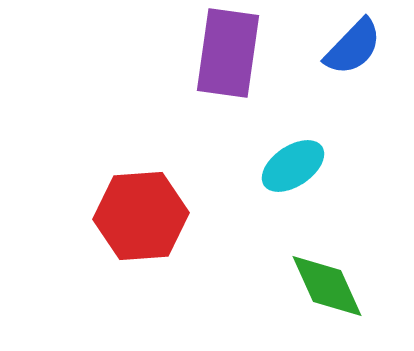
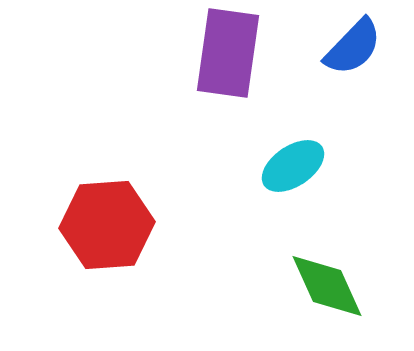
red hexagon: moved 34 px left, 9 px down
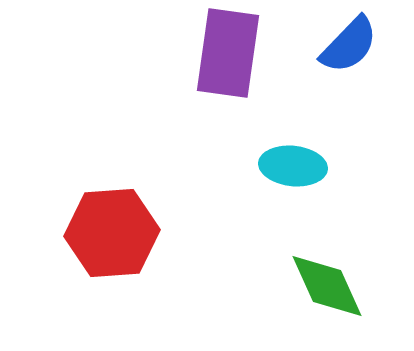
blue semicircle: moved 4 px left, 2 px up
cyan ellipse: rotated 40 degrees clockwise
red hexagon: moved 5 px right, 8 px down
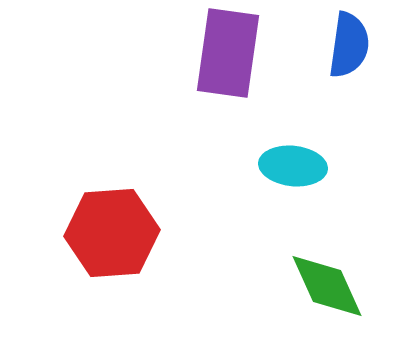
blue semicircle: rotated 36 degrees counterclockwise
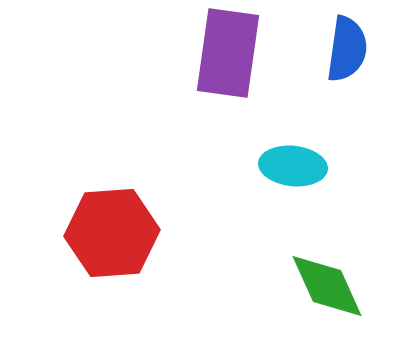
blue semicircle: moved 2 px left, 4 px down
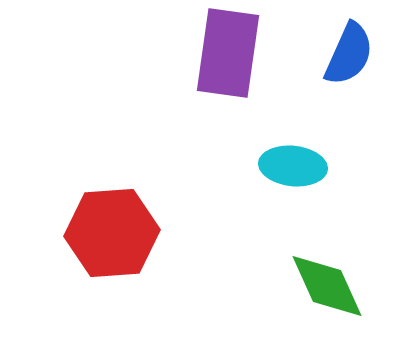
blue semicircle: moved 2 px right, 5 px down; rotated 16 degrees clockwise
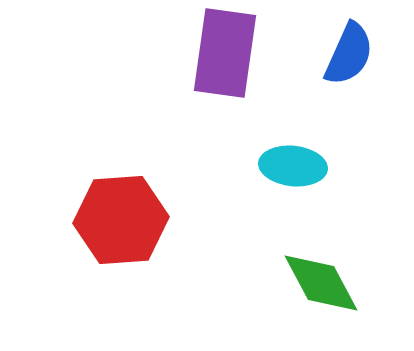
purple rectangle: moved 3 px left
red hexagon: moved 9 px right, 13 px up
green diamond: moved 6 px left, 3 px up; rotated 4 degrees counterclockwise
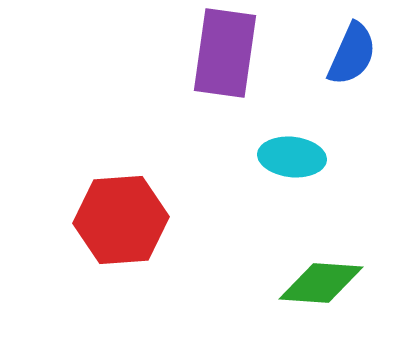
blue semicircle: moved 3 px right
cyan ellipse: moved 1 px left, 9 px up
green diamond: rotated 58 degrees counterclockwise
